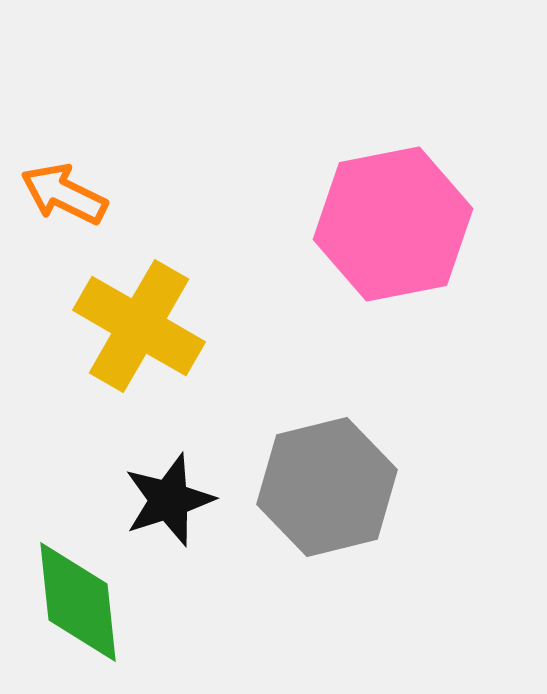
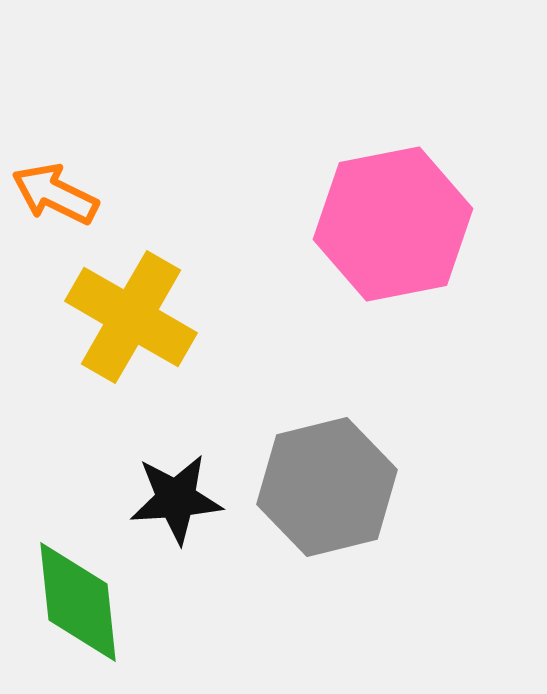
orange arrow: moved 9 px left
yellow cross: moved 8 px left, 9 px up
black star: moved 7 px right, 1 px up; rotated 14 degrees clockwise
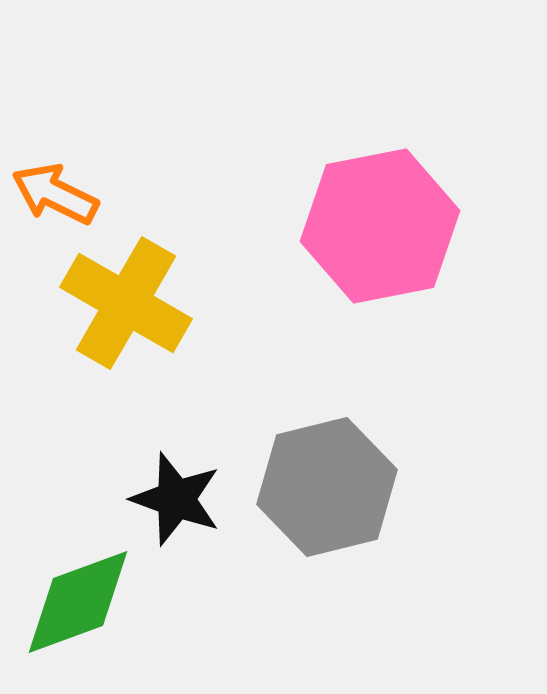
pink hexagon: moved 13 px left, 2 px down
yellow cross: moved 5 px left, 14 px up
black star: rotated 24 degrees clockwise
green diamond: rotated 76 degrees clockwise
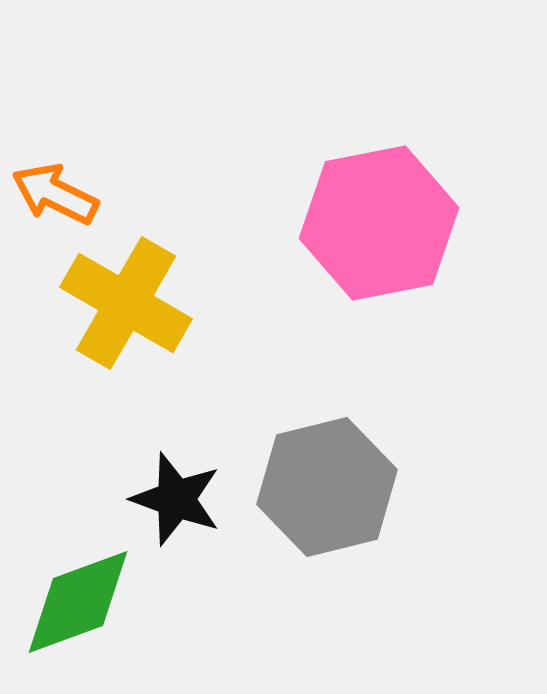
pink hexagon: moved 1 px left, 3 px up
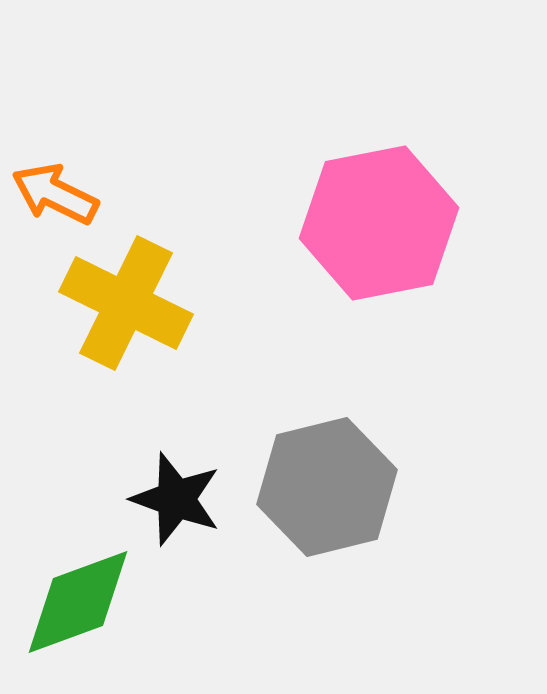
yellow cross: rotated 4 degrees counterclockwise
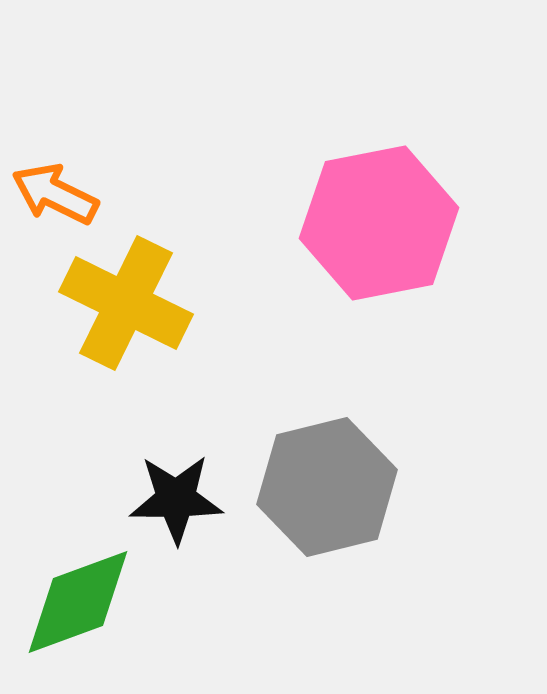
black star: rotated 20 degrees counterclockwise
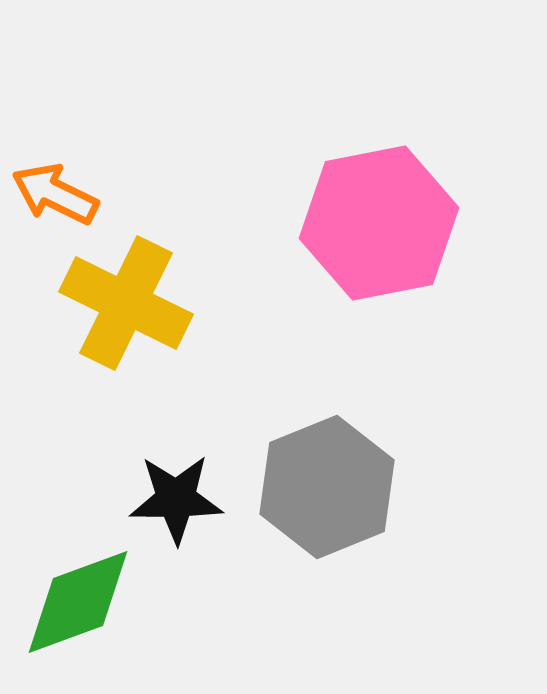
gray hexagon: rotated 8 degrees counterclockwise
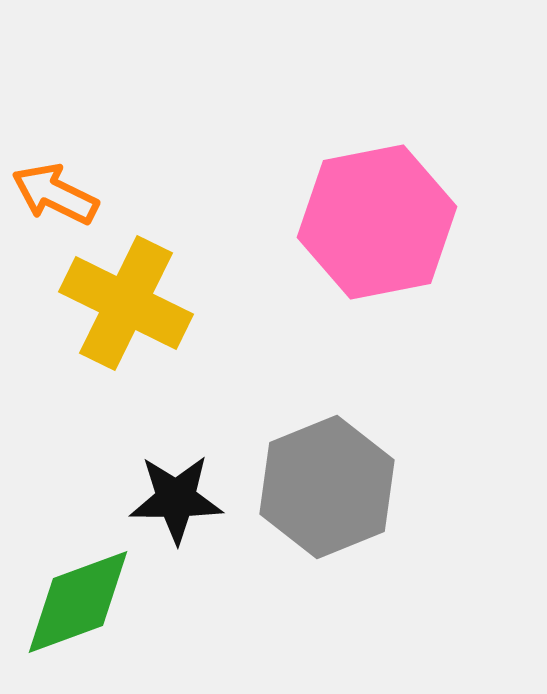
pink hexagon: moved 2 px left, 1 px up
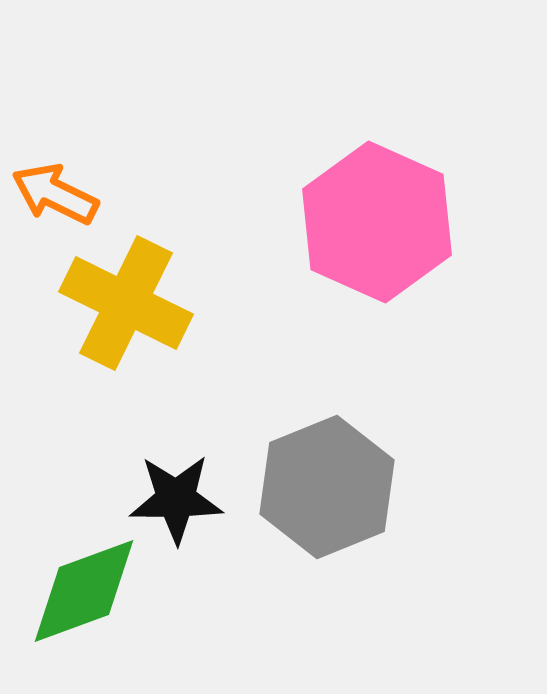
pink hexagon: rotated 25 degrees counterclockwise
green diamond: moved 6 px right, 11 px up
